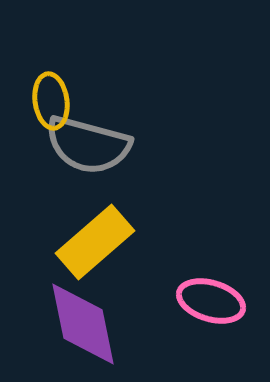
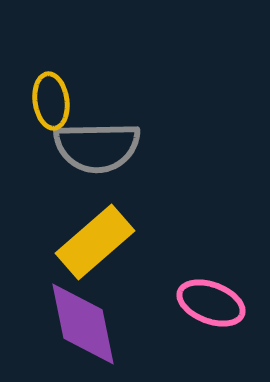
gray semicircle: moved 9 px right, 2 px down; rotated 16 degrees counterclockwise
pink ellipse: moved 2 px down; rotated 4 degrees clockwise
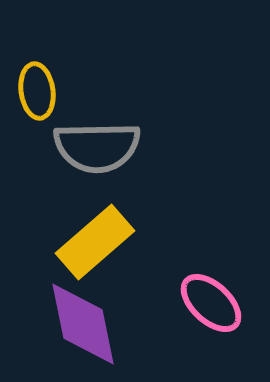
yellow ellipse: moved 14 px left, 10 px up
pink ellipse: rotated 22 degrees clockwise
